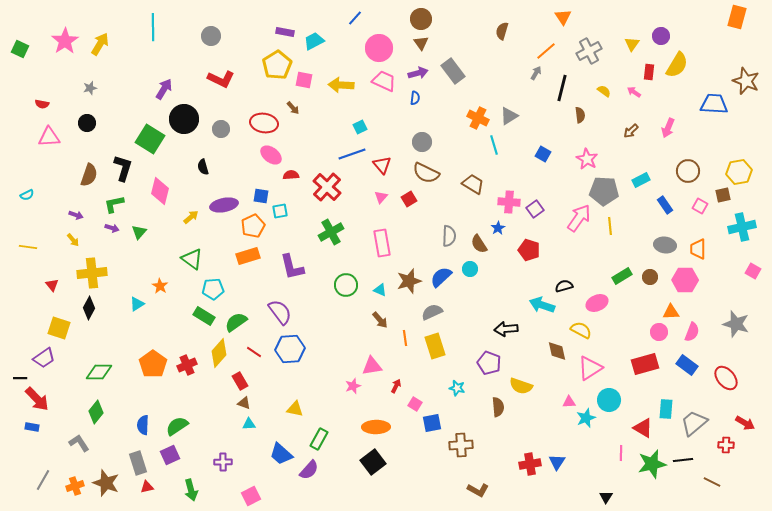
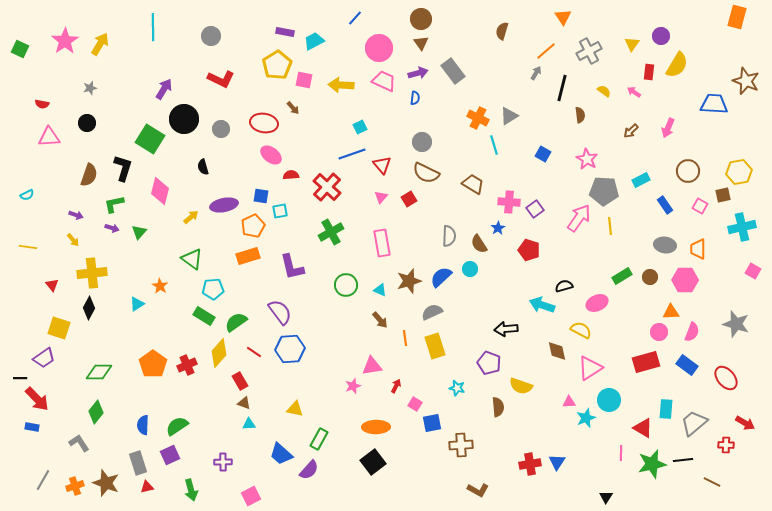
red rectangle at (645, 364): moved 1 px right, 2 px up
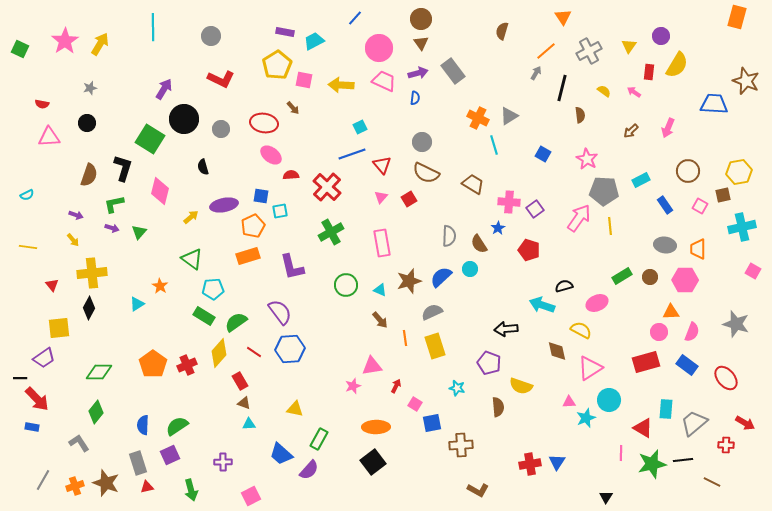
yellow triangle at (632, 44): moved 3 px left, 2 px down
yellow square at (59, 328): rotated 25 degrees counterclockwise
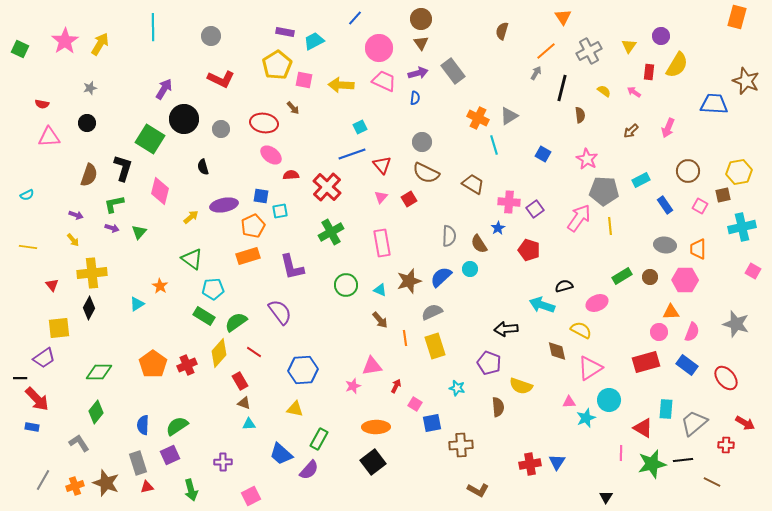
blue hexagon at (290, 349): moved 13 px right, 21 px down
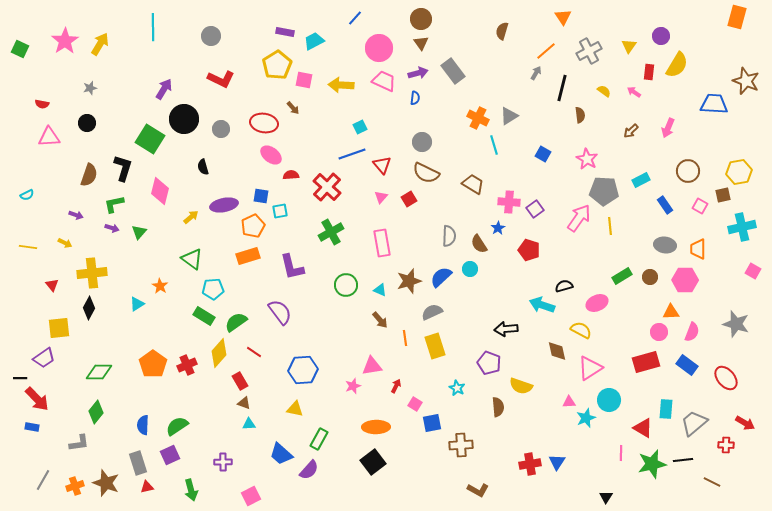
yellow arrow at (73, 240): moved 8 px left, 3 px down; rotated 24 degrees counterclockwise
cyan star at (457, 388): rotated 14 degrees clockwise
gray L-shape at (79, 443): rotated 115 degrees clockwise
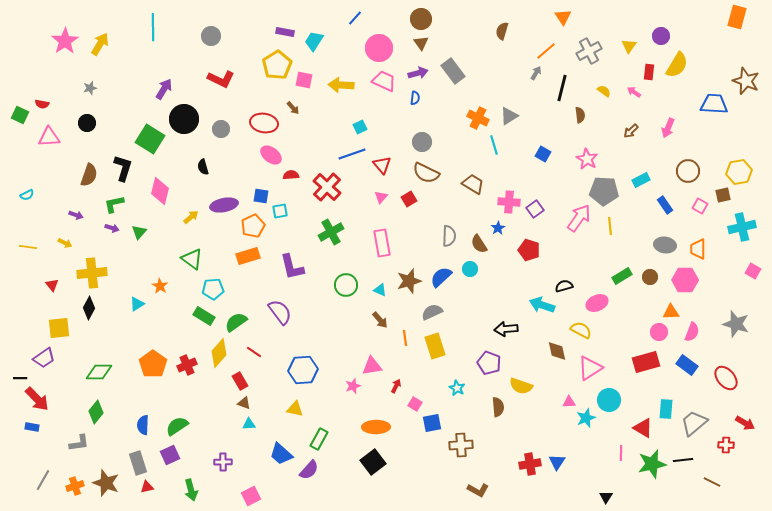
cyan trapezoid at (314, 41): rotated 30 degrees counterclockwise
green square at (20, 49): moved 66 px down
